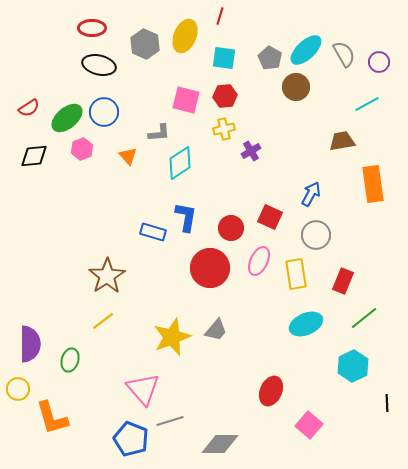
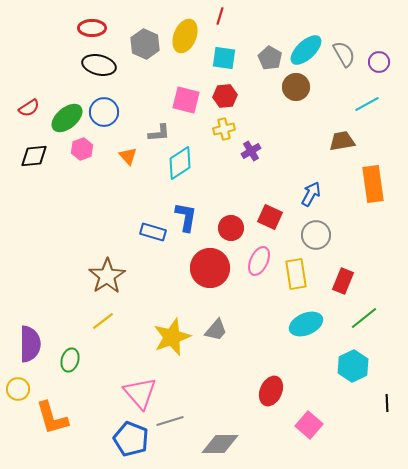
pink triangle at (143, 389): moved 3 px left, 4 px down
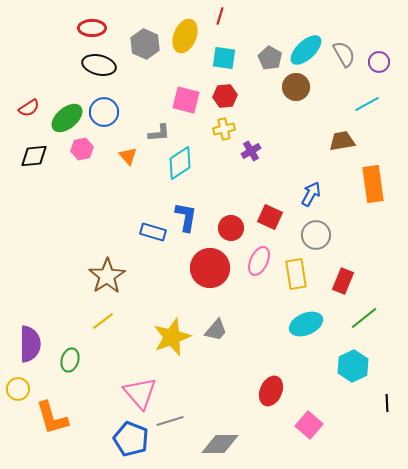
pink hexagon at (82, 149): rotated 10 degrees clockwise
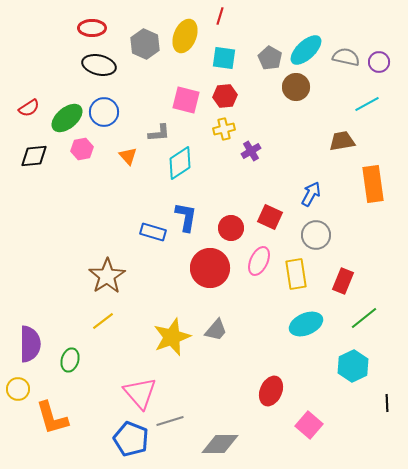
gray semicircle at (344, 54): moved 2 px right, 3 px down; rotated 48 degrees counterclockwise
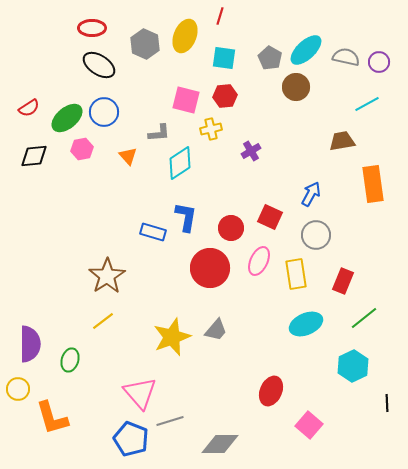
black ellipse at (99, 65): rotated 20 degrees clockwise
yellow cross at (224, 129): moved 13 px left
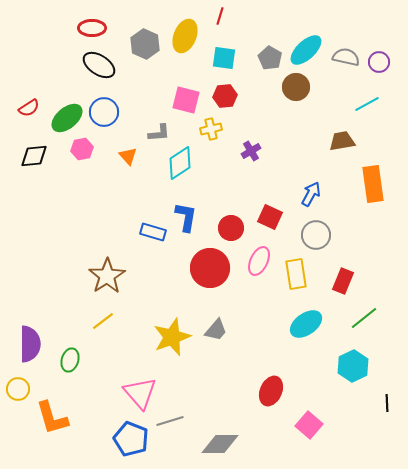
cyan ellipse at (306, 324): rotated 12 degrees counterclockwise
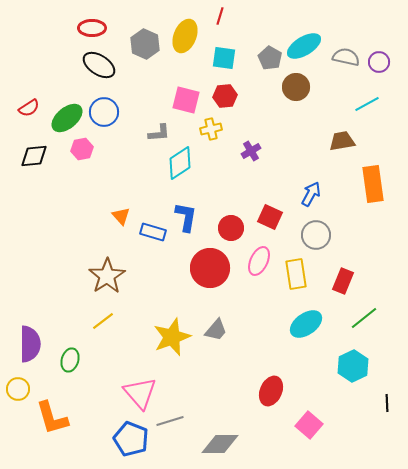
cyan ellipse at (306, 50): moved 2 px left, 4 px up; rotated 12 degrees clockwise
orange triangle at (128, 156): moved 7 px left, 60 px down
